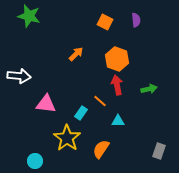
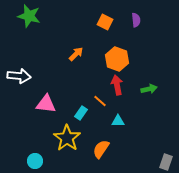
gray rectangle: moved 7 px right, 11 px down
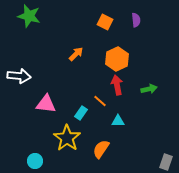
orange hexagon: rotated 15 degrees clockwise
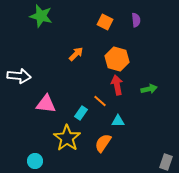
green star: moved 12 px right
orange hexagon: rotated 20 degrees counterclockwise
orange semicircle: moved 2 px right, 6 px up
